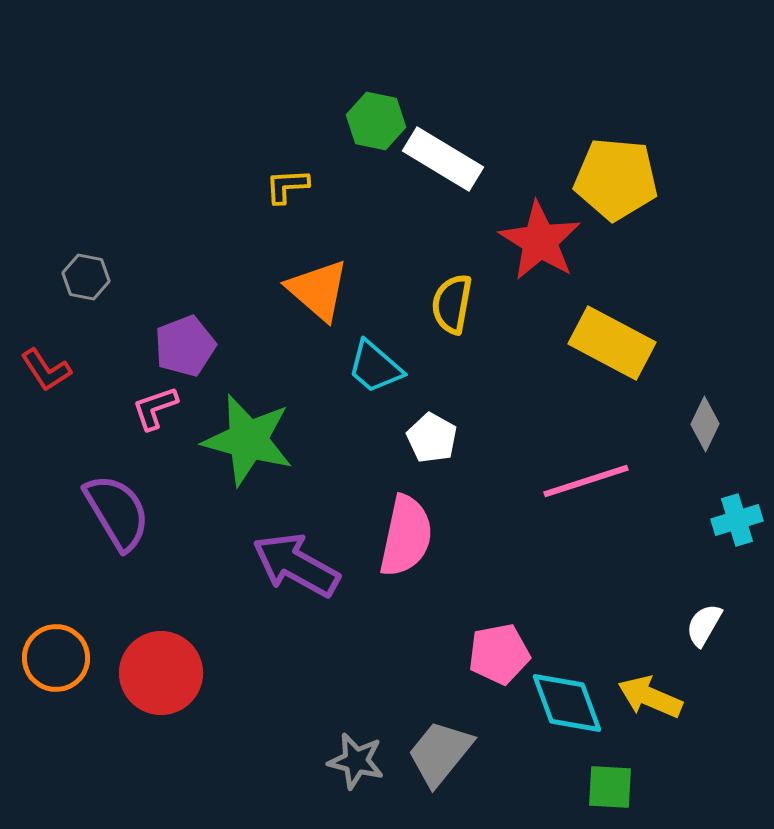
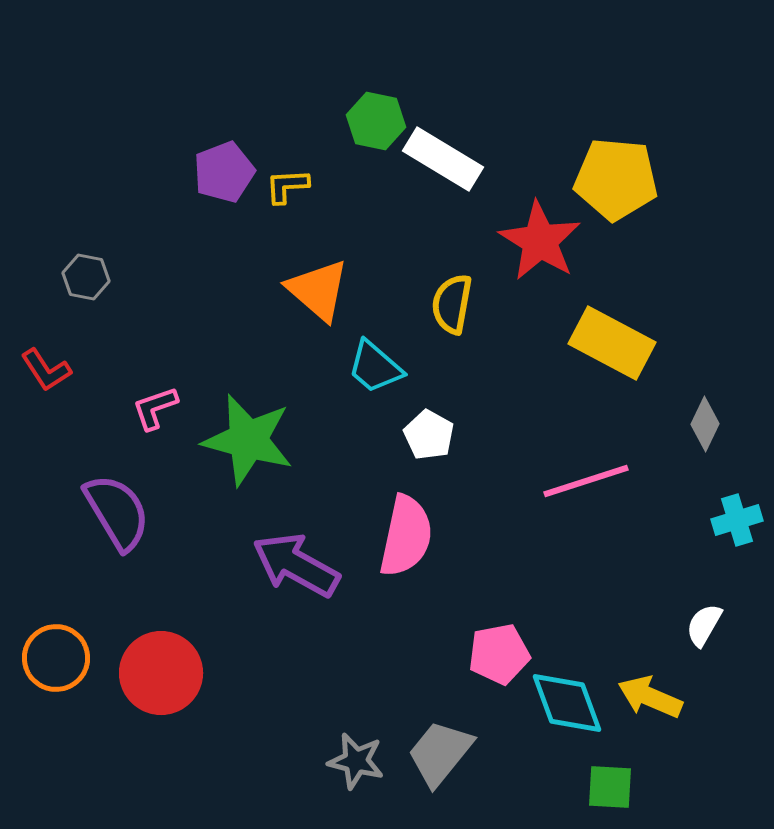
purple pentagon: moved 39 px right, 174 px up
white pentagon: moved 3 px left, 3 px up
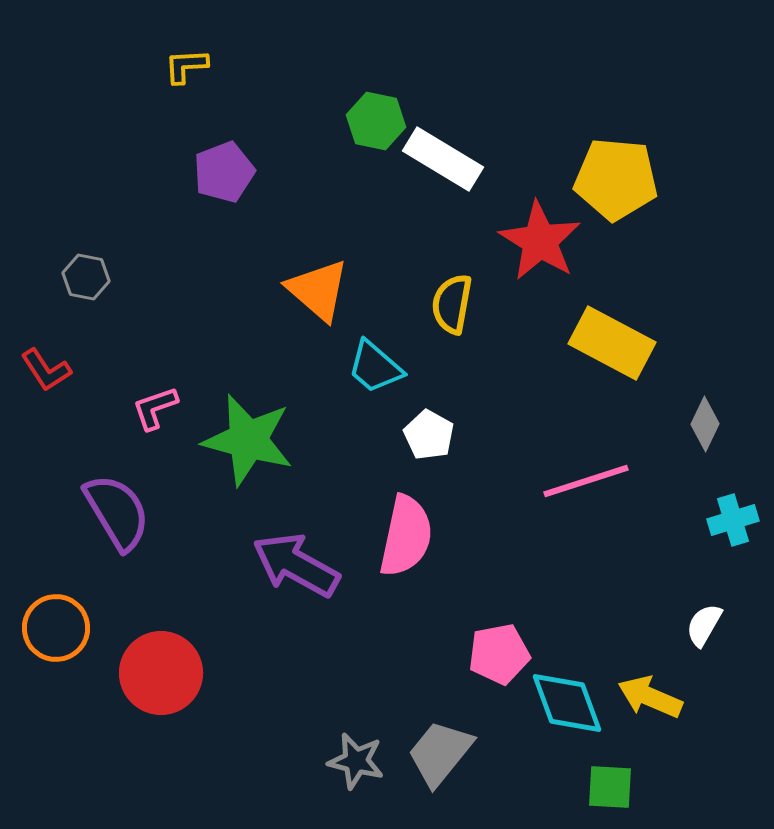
yellow L-shape: moved 101 px left, 120 px up
cyan cross: moved 4 px left
orange circle: moved 30 px up
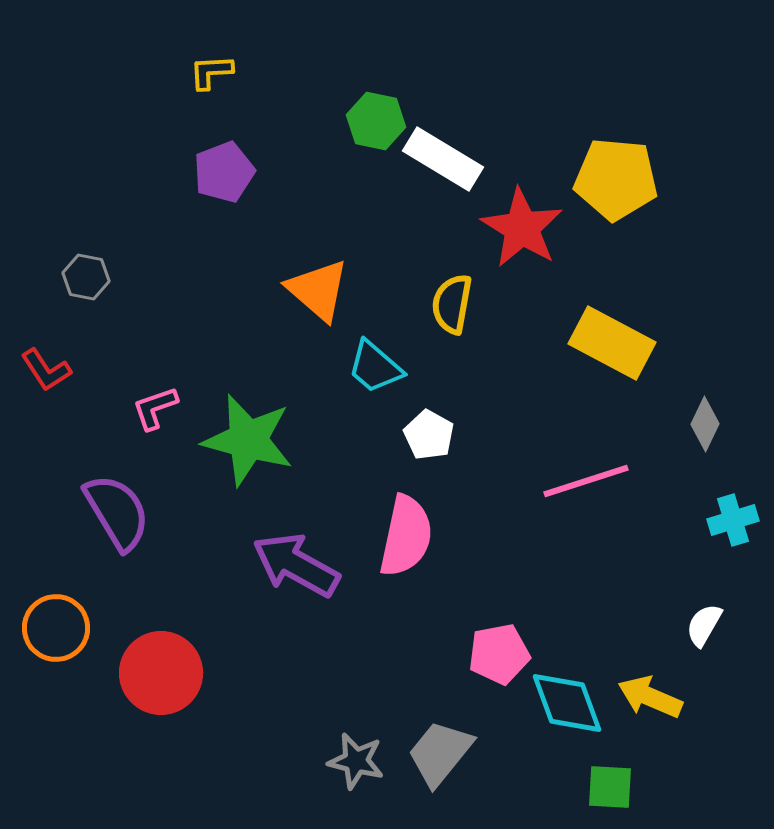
yellow L-shape: moved 25 px right, 6 px down
red star: moved 18 px left, 13 px up
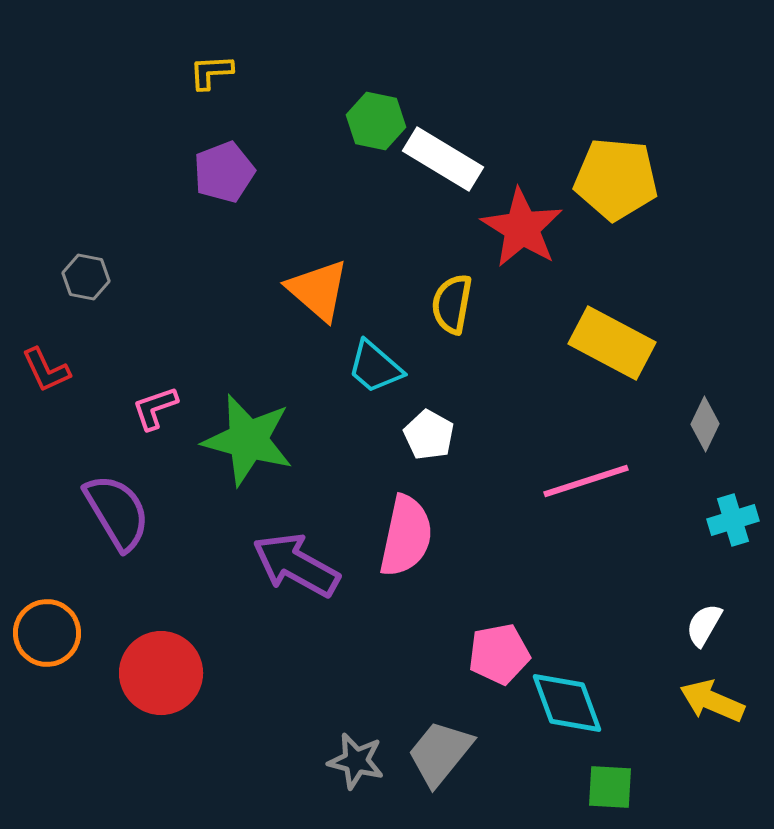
red L-shape: rotated 8 degrees clockwise
orange circle: moved 9 px left, 5 px down
yellow arrow: moved 62 px right, 4 px down
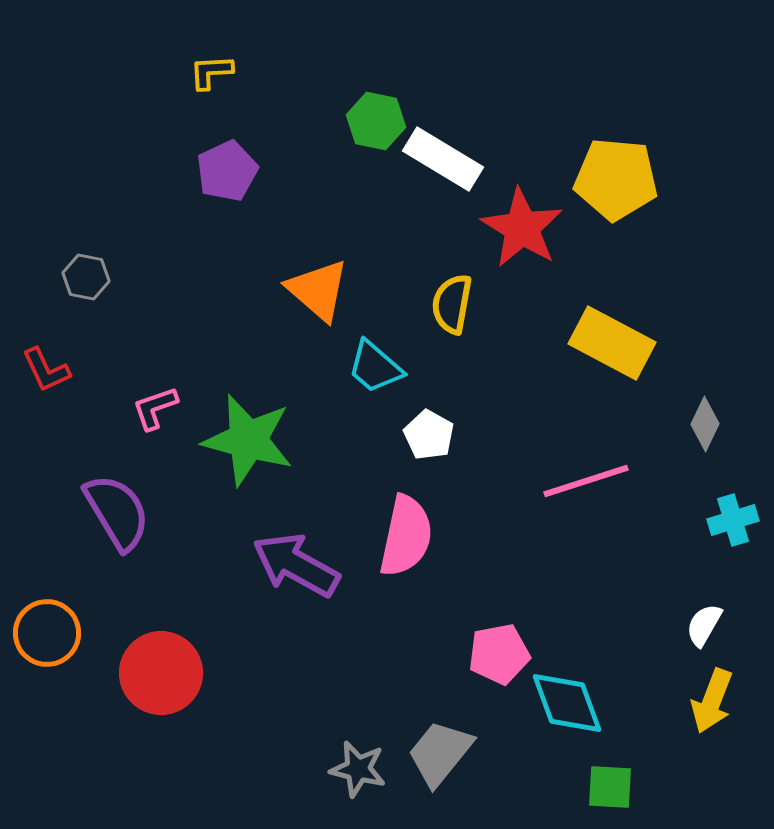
purple pentagon: moved 3 px right, 1 px up; rotated 4 degrees counterclockwise
yellow arrow: rotated 92 degrees counterclockwise
gray star: moved 2 px right, 8 px down
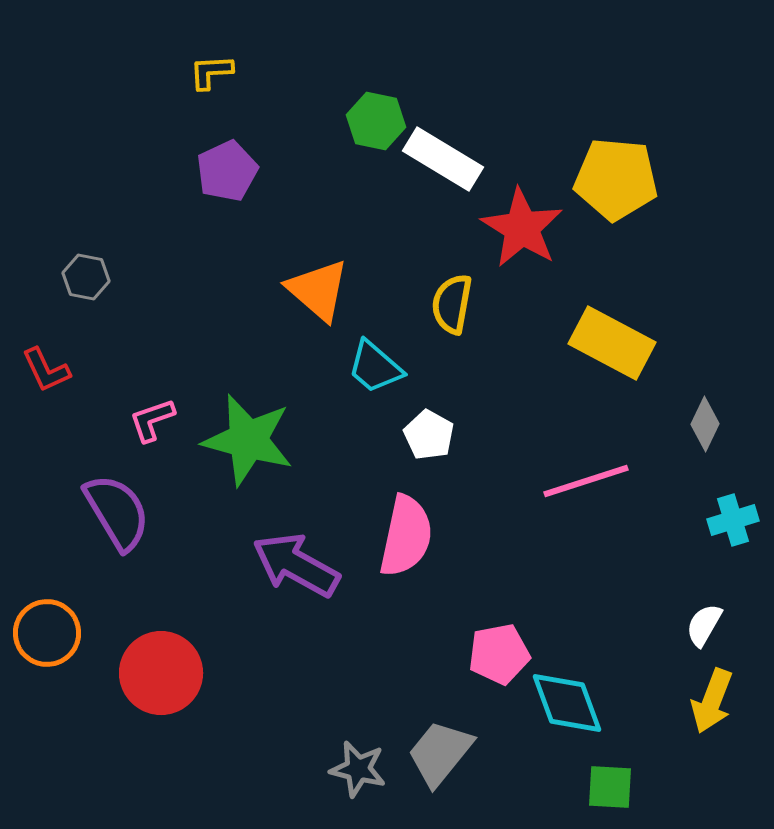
pink L-shape: moved 3 px left, 12 px down
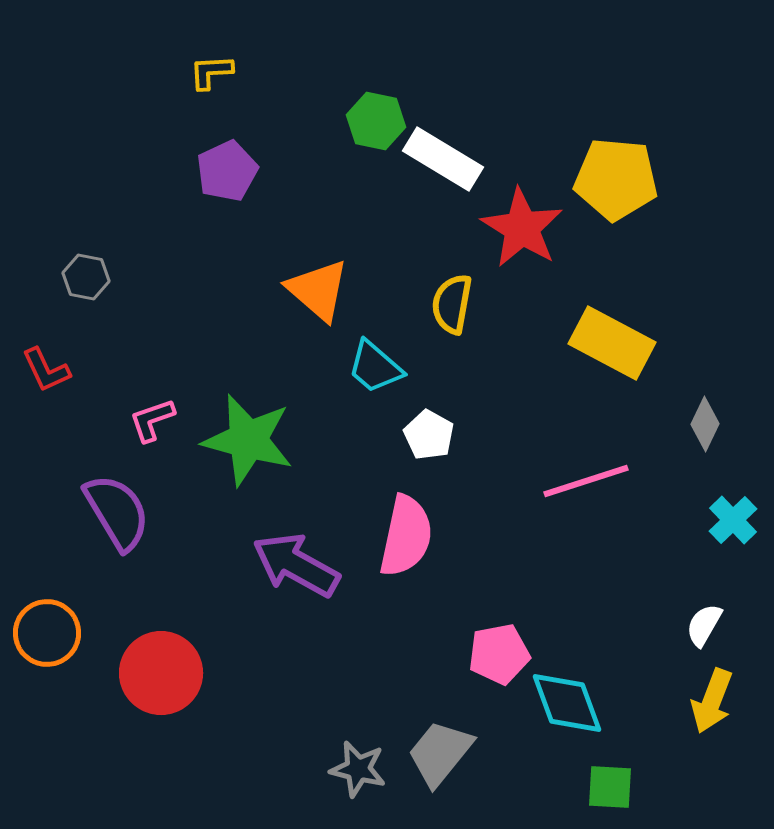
cyan cross: rotated 27 degrees counterclockwise
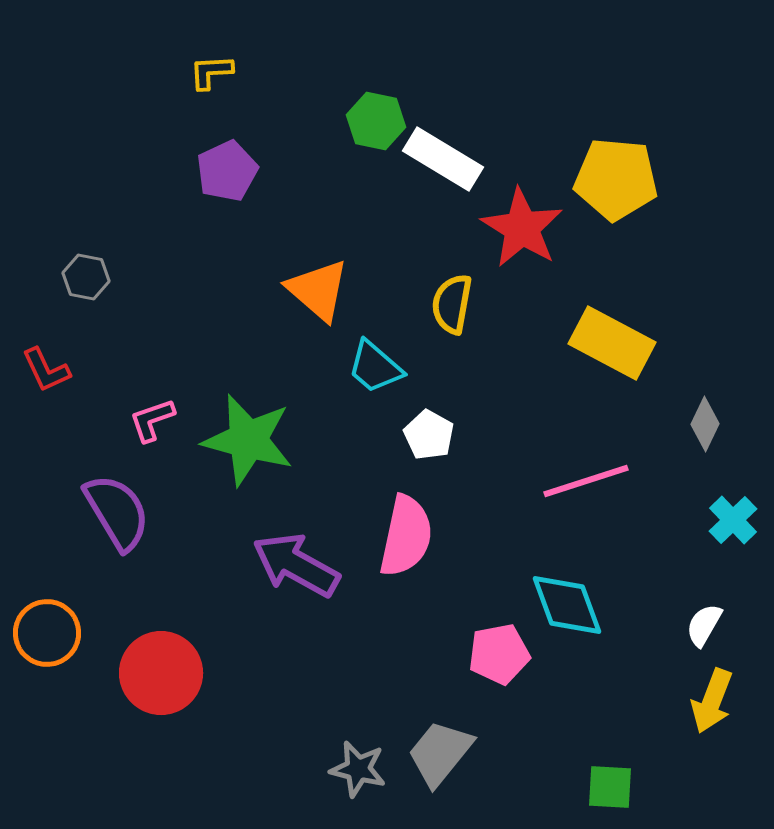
cyan diamond: moved 98 px up
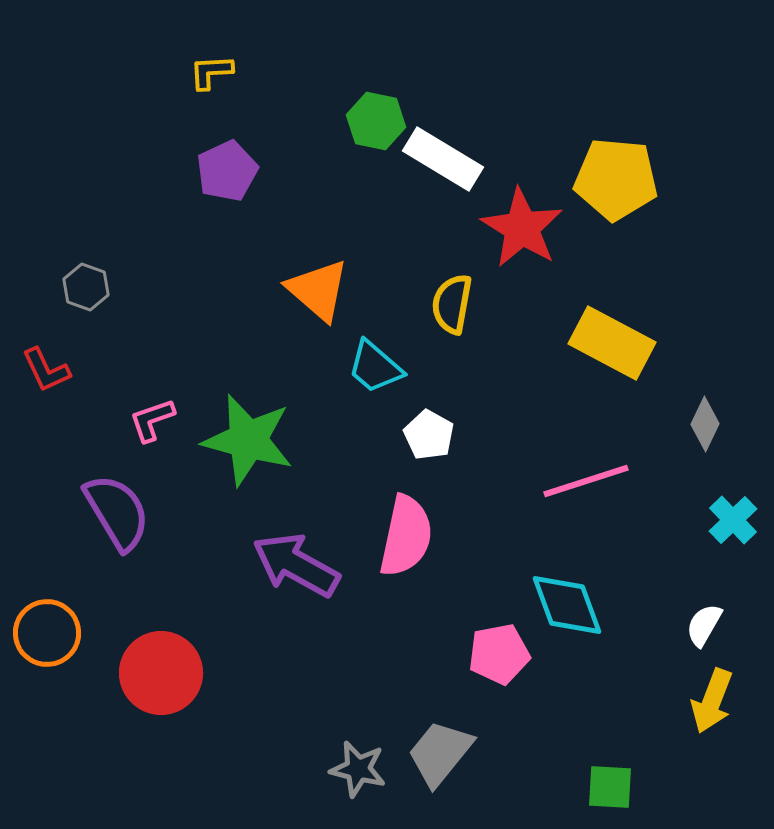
gray hexagon: moved 10 px down; rotated 9 degrees clockwise
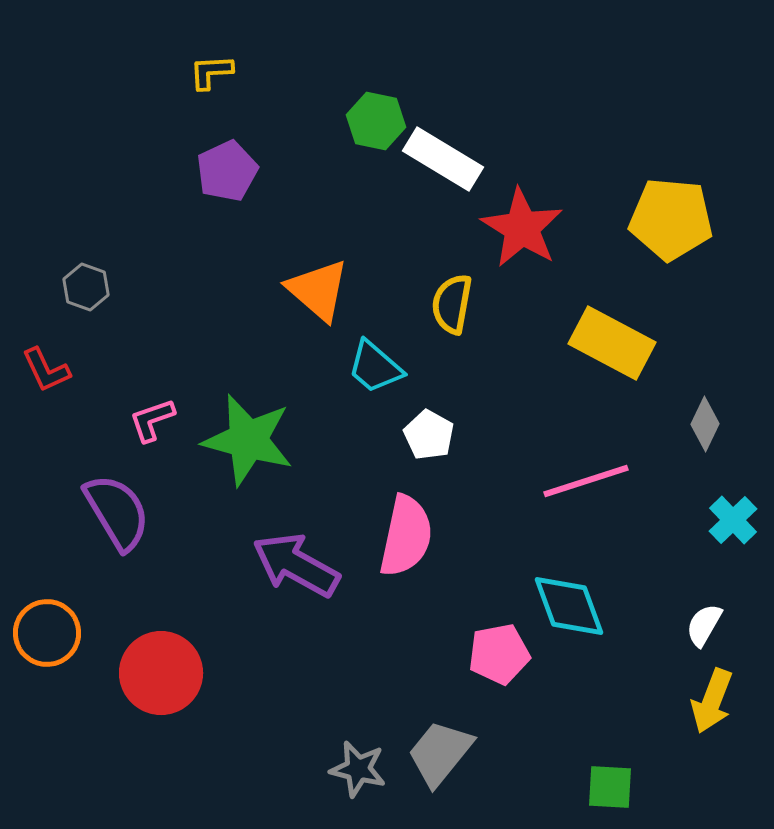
yellow pentagon: moved 55 px right, 40 px down
cyan diamond: moved 2 px right, 1 px down
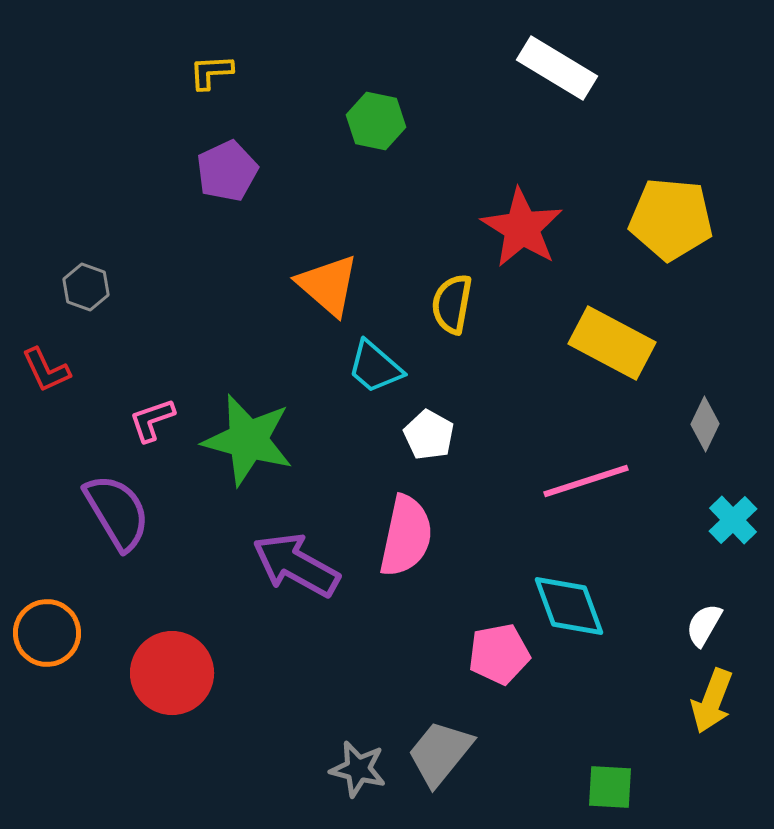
white rectangle: moved 114 px right, 91 px up
orange triangle: moved 10 px right, 5 px up
red circle: moved 11 px right
